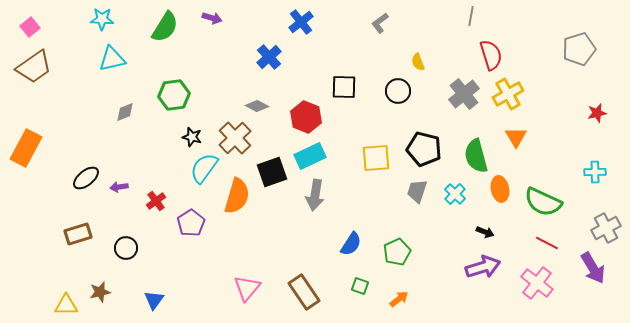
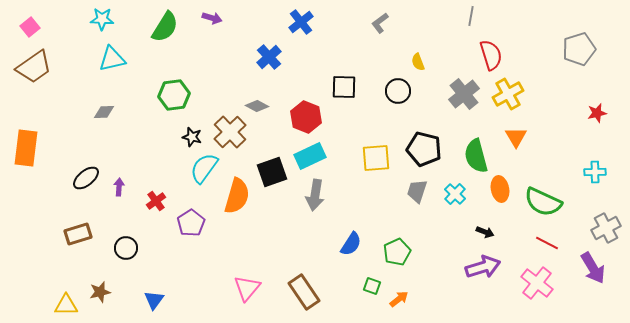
gray diamond at (125, 112): moved 21 px left; rotated 20 degrees clockwise
brown cross at (235, 138): moved 5 px left, 6 px up
orange rectangle at (26, 148): rotated 21 degrees counterclockwise
purple arrow at (119, 187): rotated 102 degrees clockwise
green square at (360, 286): moved 12 px right
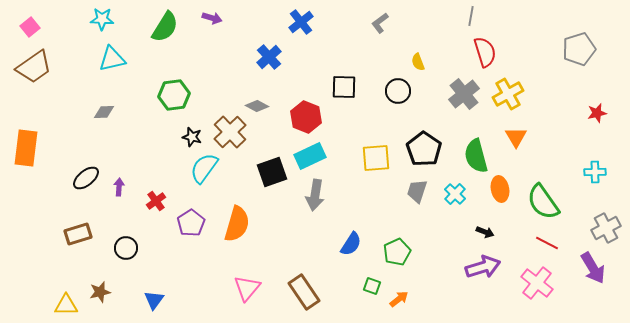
red semicircle at (491, 55): moved 6 px left, 3 px up
black pentagon at (424, 149): rotated 20 degrees clockwise
orange semicircle at (237, 196): moved 28 px down
green semicircle at (543, 202): rotated 30 degrees clockwise
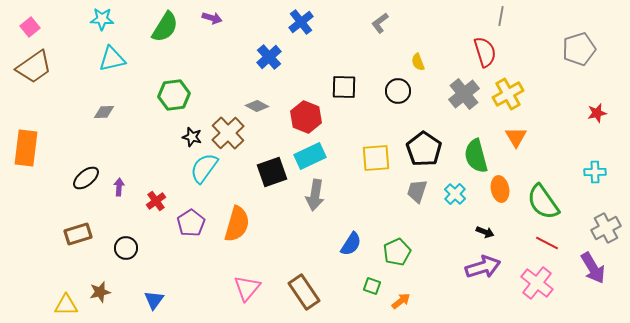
gray line at (471, 16): moved 30 px right
brown cross at (230, 132): moved 2 px left, 1 px down
orange arrow at (399, 299): moved 2 px right, 2 px down
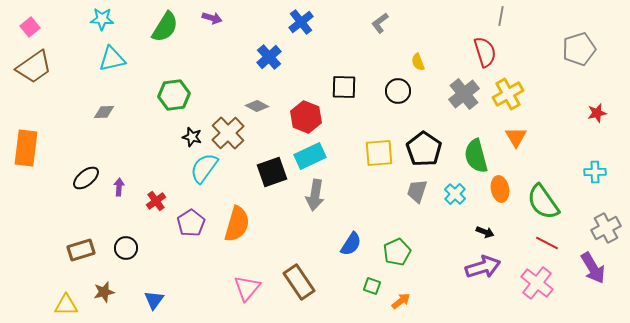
yellow square at (376, 158): moved 3 px right, 5 px up
brown rectangle at (78, 234): moved 3 px right, 16 px down
brown star at (100, 292): moved 4 px right
brown rectangle at (304, 292): moved 5 px left, 10 px up
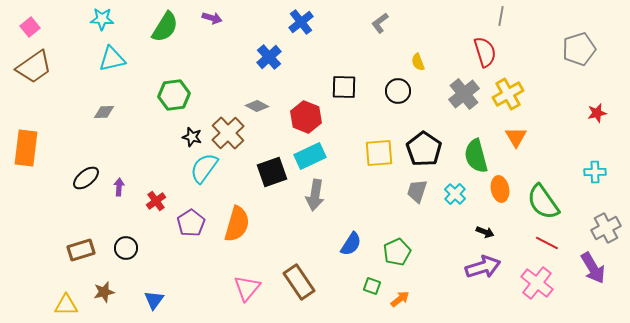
orange arrow at (401, 301): moved 1 px left, 2 px up
